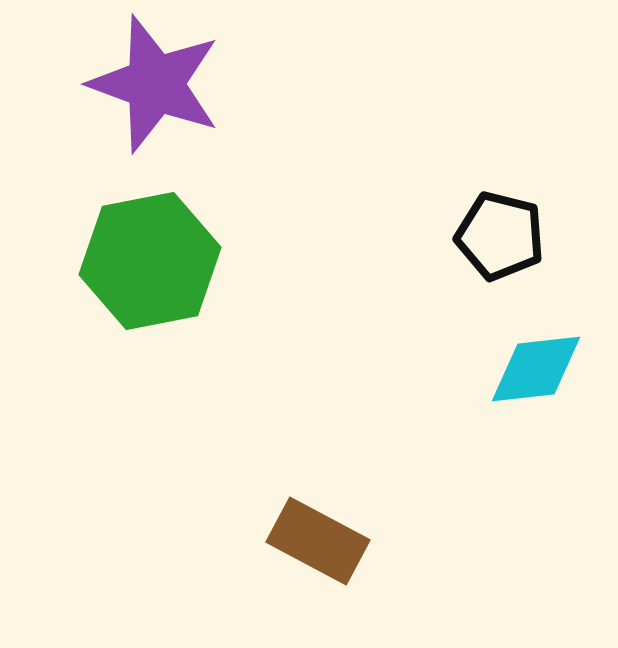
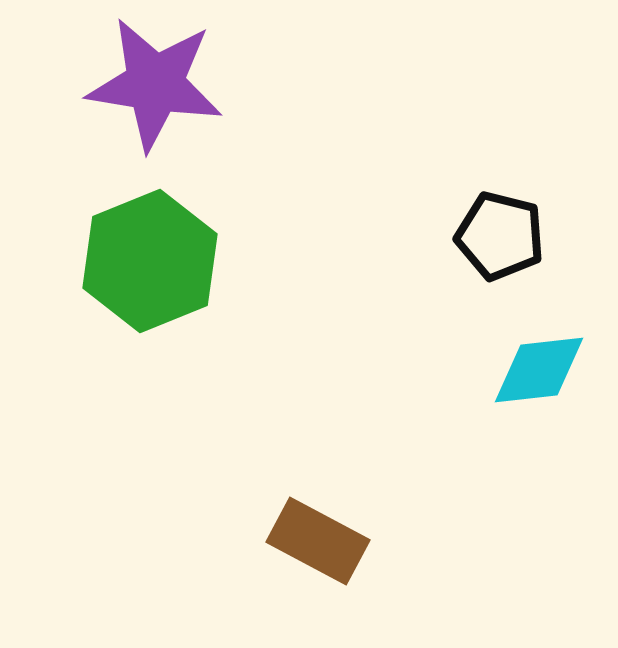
purple star: rotated 11 degrees counterclockwise
green hexagon: rotated 11 degrees counterclockwise
cyan diamond: moved 3 px right, 1 px down
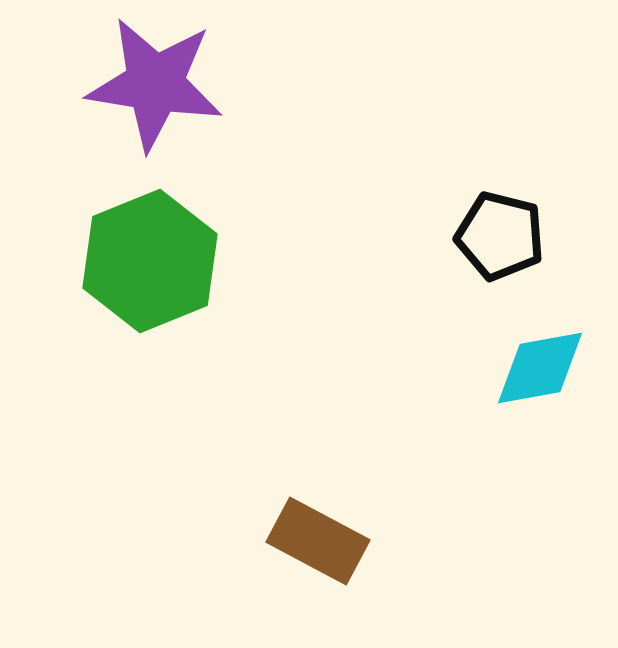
cyan diamond: moved 1 px right, 2 px up; rotated 4 degrees counterclockwise
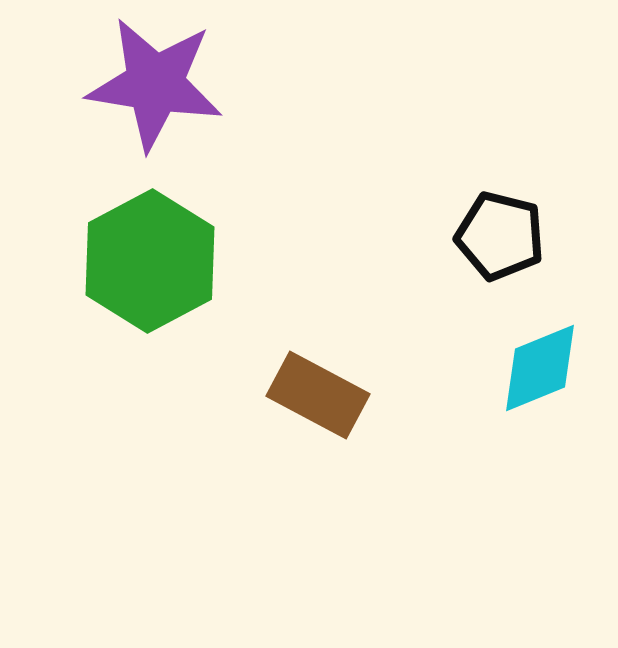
green hexagon: rotated 6 degrees counterclockwise
cyan diamond: rotated 12 degrees counterclockwise
brown rectangle: moved 146 px up
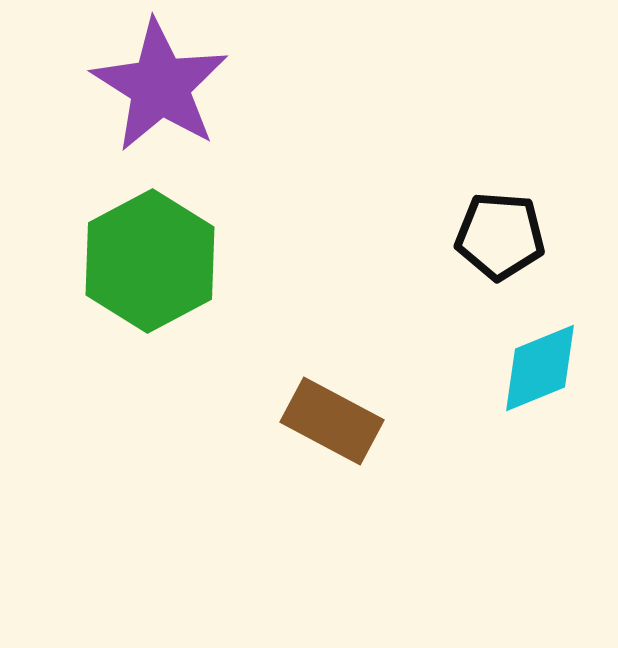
purple star: moved 5 px right, 2 px down; rotated 23 degrees clockwise
black pentagon: rotated 10 degrees counterclockwise
brown rectangle: moved 14 px right, 26 px down
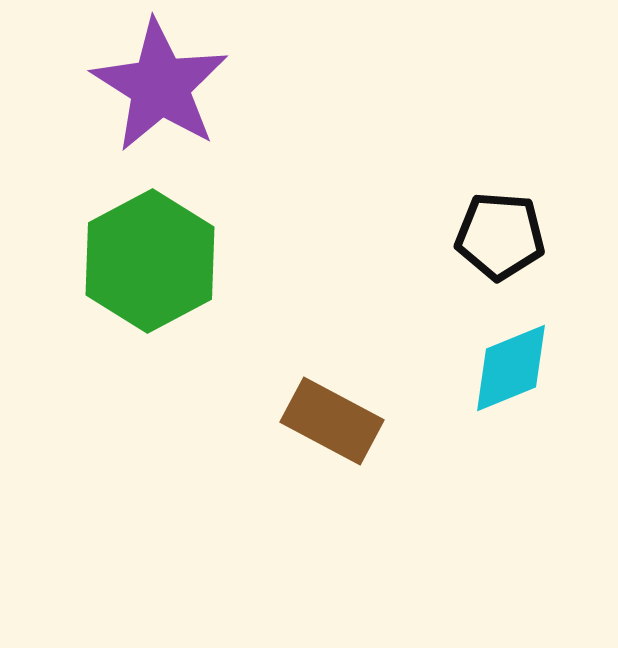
cyan diamond: moved 29 px left
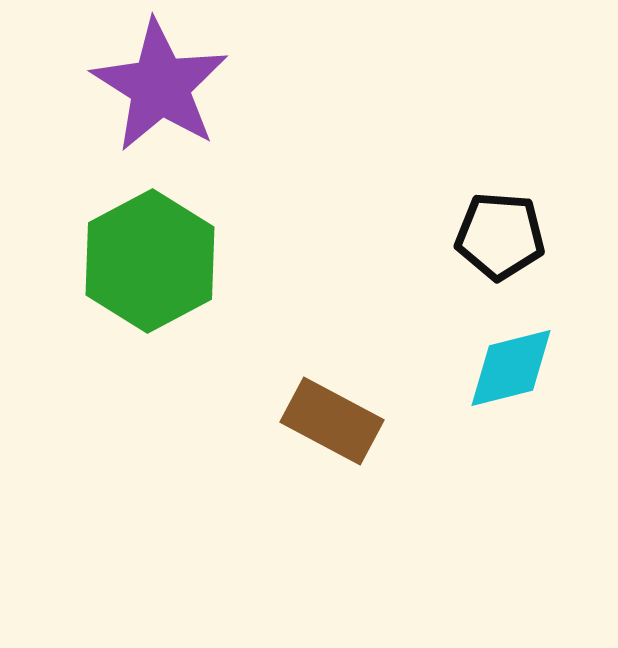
cyan diamond: rotated 8 degrees clockwise
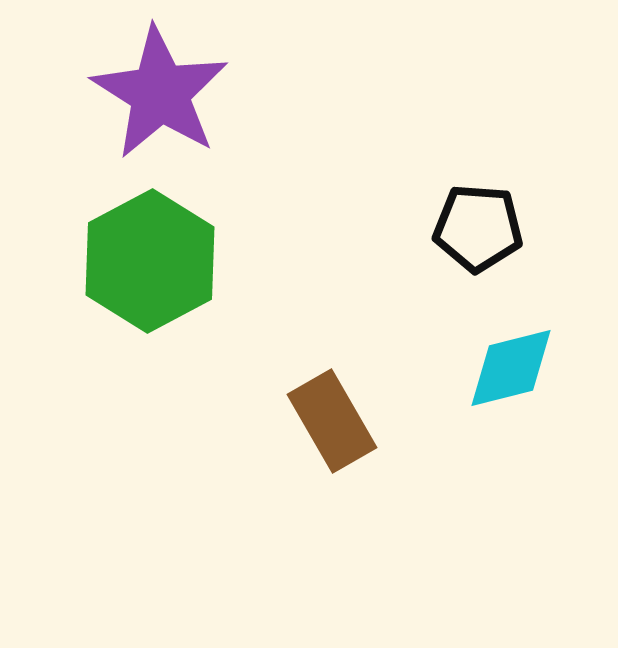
purple star: moved 7 px down
black pentagon: moved 22 px left, 8 px up
brown rectangle: rotated 32 degrees clockwise
